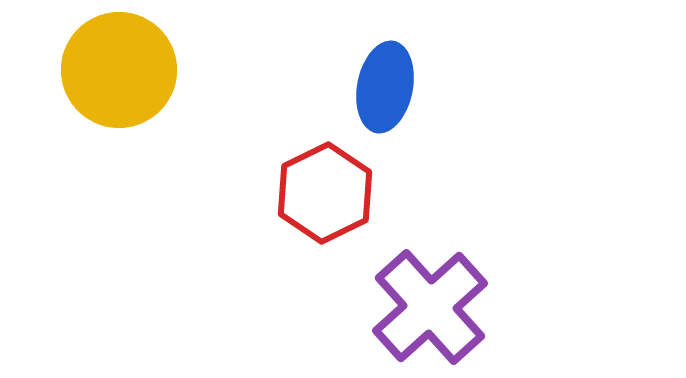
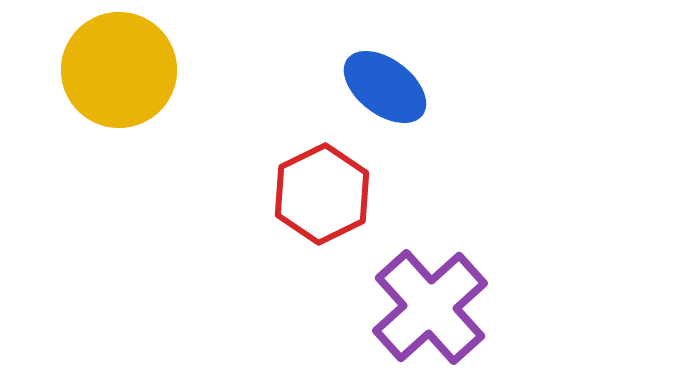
blue ellipse: rotated 64 degrees counterclockwise
red hexagon: moved 3 px left, 1 px down
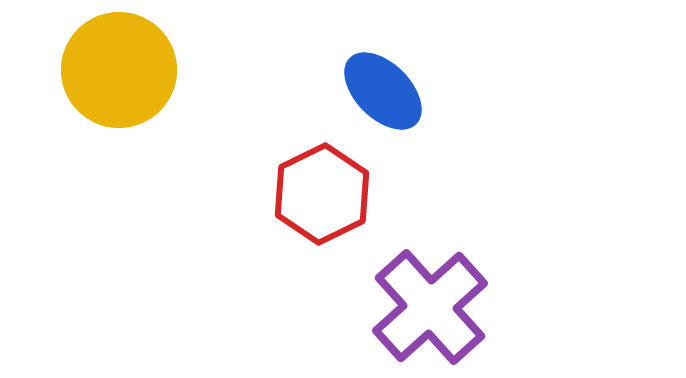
blue ellipse: moved 2 px left, 4 px down; rotated 8 degrees clockwise
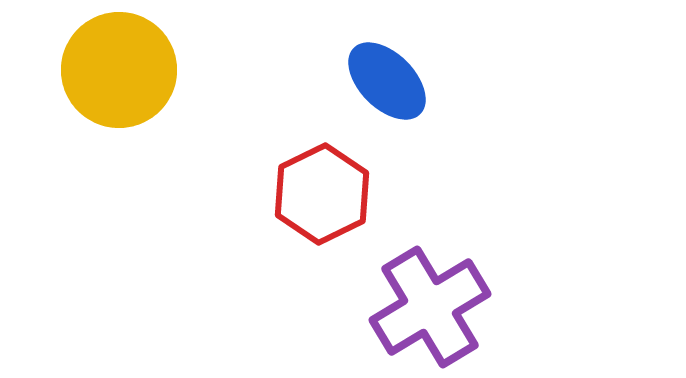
blue ellipse: moved 4 px right, 10 px up
purple cross: rotated 11 degrees clockwise
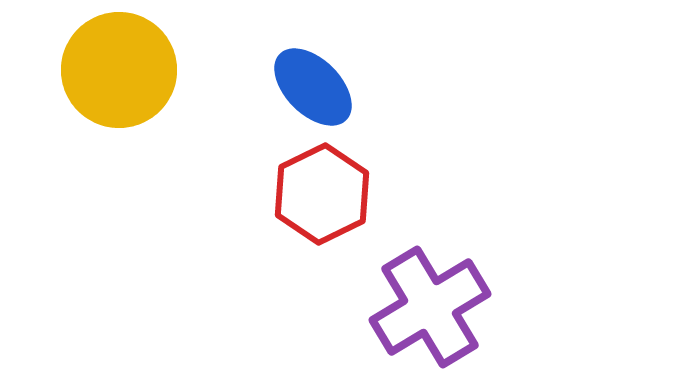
blue ellipse: moved 74 px left, 6 px down
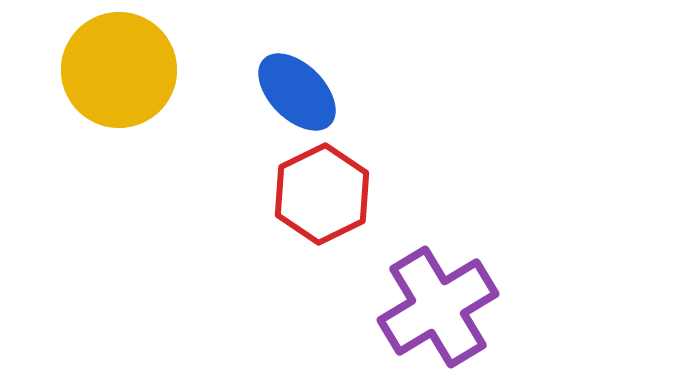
blue ellipse: moved 16 px left, 5 px down
purple cross: moved 8 px right
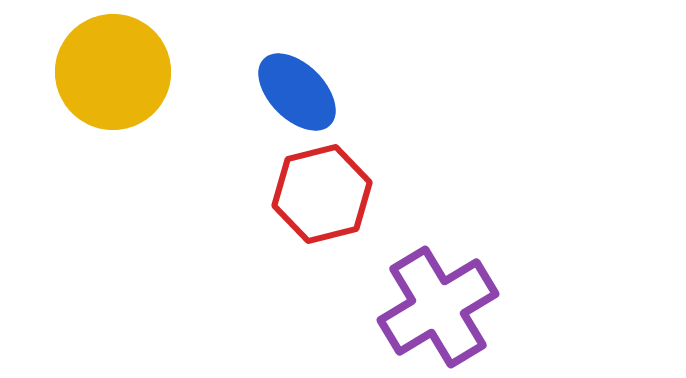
yellow circle: moved 6 px left, 2 px down
red hexagon: rotated 12 degrees clockwise
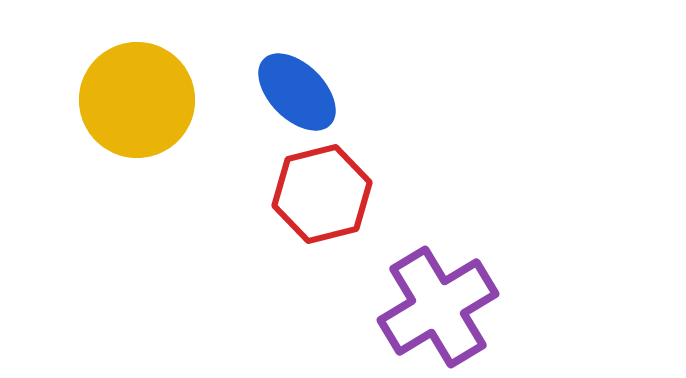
yellow circle: moved 24 px right, 28 px down
